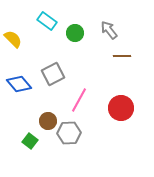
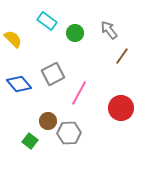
brown line: rotated 54 degrees counterclockwise
pink line: moved 7 px up
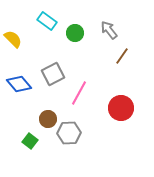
brown circle: moved 2 px up
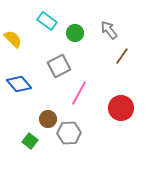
gray square: moved 6 px right, 8 px up
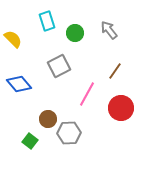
cyan rectangle: rotated 36 degrees clockwise
brown line: moved 7 px left, 15 px down
pink line: moved 8 px right, 1 px down
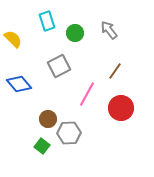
green square: moved 12 px right, 5 px down
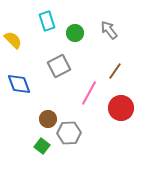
yellow semicircle: moved 1 px down
blue diamond: rotated 20 degrees clockwise
pink line: moved 2 px right, 1 px up
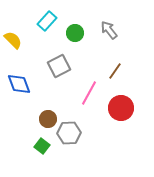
cyan rectangle: rotated 60 degrees clockwise
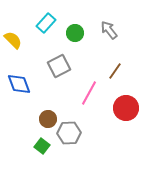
cyan rectangle: moved 1 px left, 2 px down
red circle: moved 5 px right
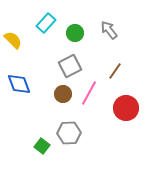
gray square: moved 11 px right
brown circle: moved 15 px right, 25 px up
